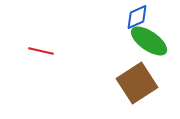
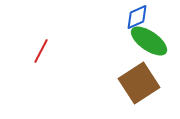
red line: rotated 75 degrees counterclockwise
brown square: moved 2 px right
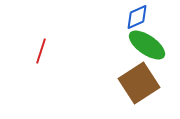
green ellipse: moved 2 px left, 4 px down
red line: rotated 10 degrees counterclockwise
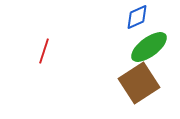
green ellipse: moved 2 px right, 2 px down; rotated 72 degrees counterclockwise
red line: moved 3 px right
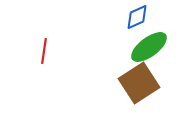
red line: rotated 10 degrees counterclockwise
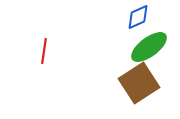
blue diamond: moved 1 px right
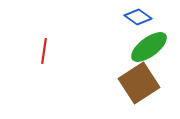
blue diamond: rotated 60 degrees clockwise
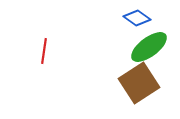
blue diamond: moved 1 px left, 1 px down
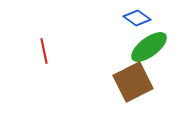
red line: rotated 20 degrees counterclockwise
brown square: moved 6 px left, 1 px up; rotated 6 degrees clockwise
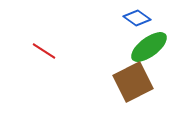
red line: rotated 45 degrees counterclockwise
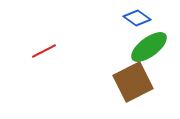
red line: rotated 60 degrees counterclockwise
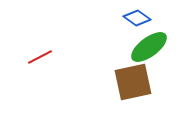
red line: moved 4 px left, 6 px down
brown square: rotated 15 degrees clockwise
